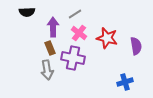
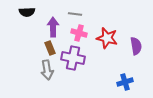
gray line: rotated 40 degrees clockwise
pink cross: rotated 21 degrees counterclockwise
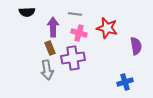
red star: moved 10 px up
purple cross: rotated 20 degrees counterclockwise
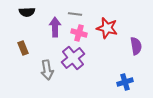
purple arrow: moved 2 px right
brown rectangle: moved 27 px left
purple cross: rotated 30 degrees counterclockwise
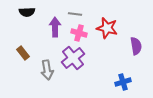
brown rectangle: moved 5 px down; rotated 16 degrees counterclockwise
blue cross: moved 2 px left
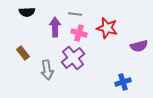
purple semicircle: moved 3 px right; rotated 84 degrees clockwise
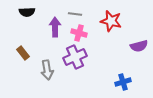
red star: moved 4 px right, 7 px up
purple cross: moved 2 px right, 1 px up; rotated 15 degrees clockwise
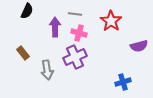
black semicircle: moved 1 px up; rotated 63 degrees counterclockwise
red star: rotated 20 degrees clockwise
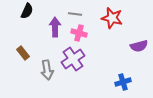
red star: moved 1 px right, 3 px up; rotated 20 degrees counterclockwise
purple cross: moved 2 px left, 2 px down; rotated 10 degrees counterclockwise
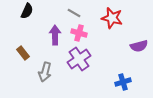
gray line: moved 1 px left, 1 px up; rotated 24 degrees clockwise
purple arrow: moved 8 px down
purple cross: moved 6 px right
gray arrow: moved 2 px left, 2 px down; rotated 24 degrees clockwise
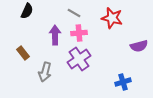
pink cross: rotated 21 degrees counterclockwise
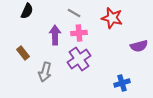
blue cross: moved 1 px left, 1 px down
